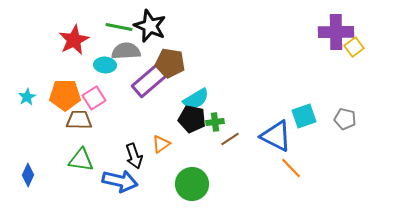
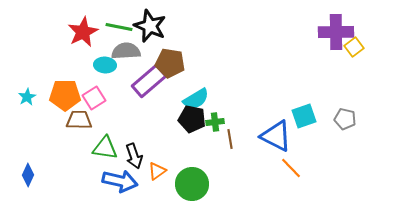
red star: moved 9 px right, 8 px up
brown line: rotated 66 degrees counterclockwise
orange triangle: moved 4 px left, 27 px down
green triangle: moved 24 px right, 12 px up
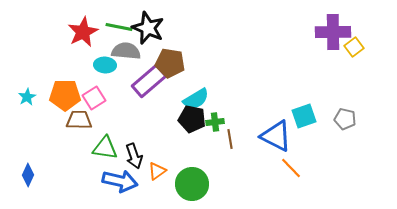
black star: moved 2 px left, 2 px down
purple cross: moved 3 px left
gray semicircle: rotated 8 degrees clockwise
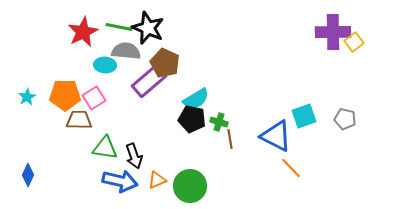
yellow square: moved 5 px up
brown pentagon: moved 5 px left; rotated 16 degrees clockwise
green cross: moved 4 px right; rotated 24 degrees clockwise
orange triangle: moved 9 px down; rotated 12 degrees clockwise
green circle: moved 2 px left, 2 px down
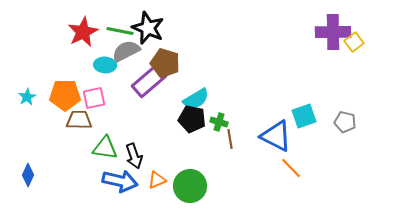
green line: moved 1 px right, 4 px down
gray semicircle: rotated 32 degrees counterclockwise
brown pentagon: rotated 8 degrees counterclockwise
pink square: rotated 20 degrees clockwise
gray pentagon: moved 3 px down
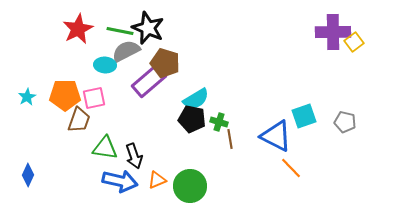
red star: moved 5 px left, 3 px up
brown trapezoid: rotated 108 degrees clockwise
